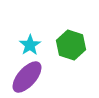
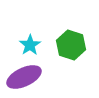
purple ellipse: moved 3 px left; rotated 24 degrees clockwise
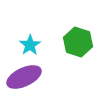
green hexagon: moved 7 px right, 3 px up
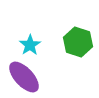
purple ellipse: rotated 72 degrees clockwise
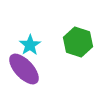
purple ellipse: moved 8 px up
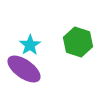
purple ellipse: rotated 12 degrees counterclockwise
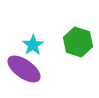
cyan star: moved 3 px right
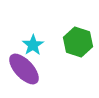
purple ellipse: rotated 12 degrees clockwise
